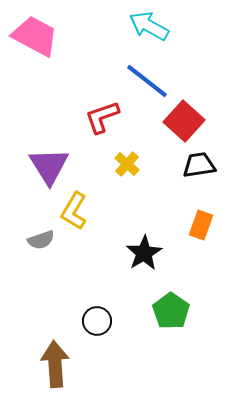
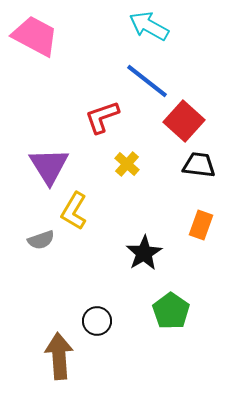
black trapezoid: rotated 16 degrees clockwise
brown arrow: moved 4 px right, 8 px up
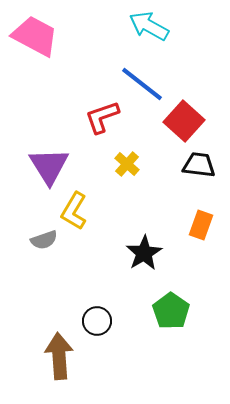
blue line: moved 5 px left, 3 px down
gray semicircle: moved 3 px right
